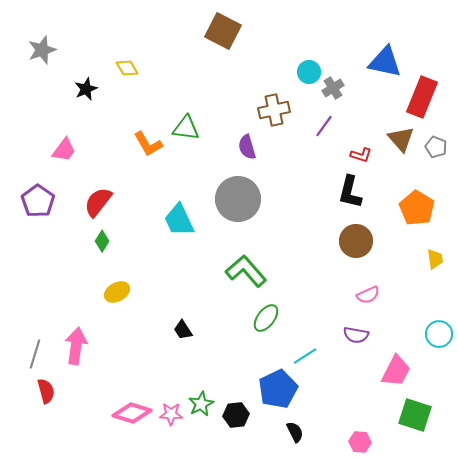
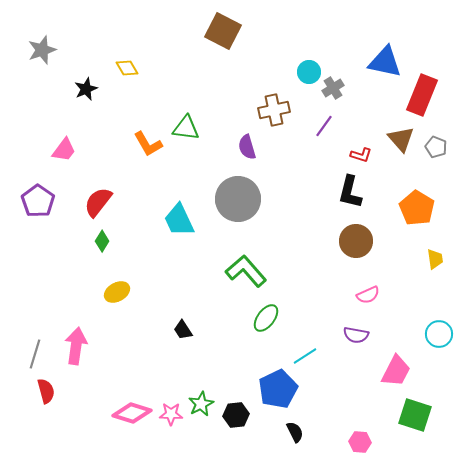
red rectangle at (422, 97): moved 2 px up
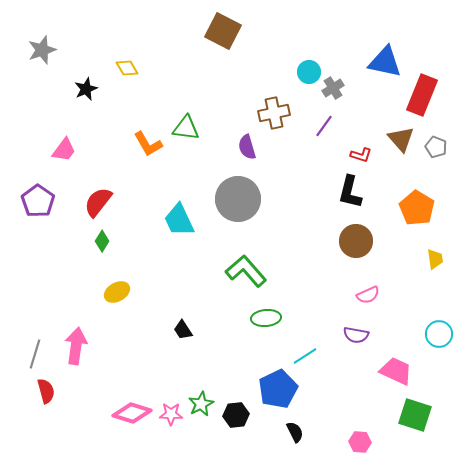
brown cross at (274, 110): moved 3 px down
green ellipse at (266, 318): rotated 48 degrees clockwise
pink trapezoid at (396, 371): rotated 92 degrees counterclockwise
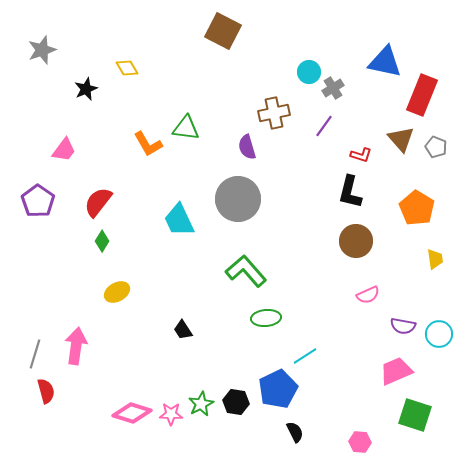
purple semicircle at (356, 335): moved 47 px right, 9 px up
pink trapezoid at (396, 371): rotated 48 degrees counterclockwise
black hexagon at (236, 415): moved 13 px up; rotated 15 degrees clockwise
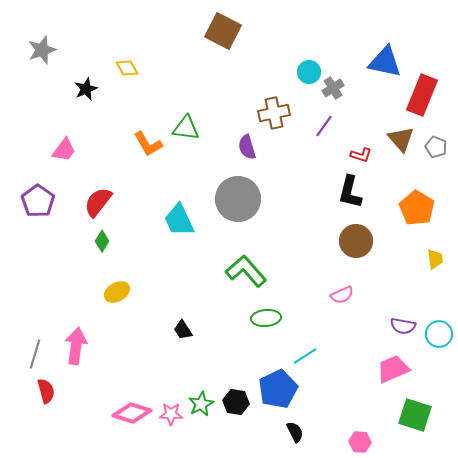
pink semicircle at (368, 295): moved 26 px left
pink trapezoid at (396, 371): moved 3 px left, 2 px up
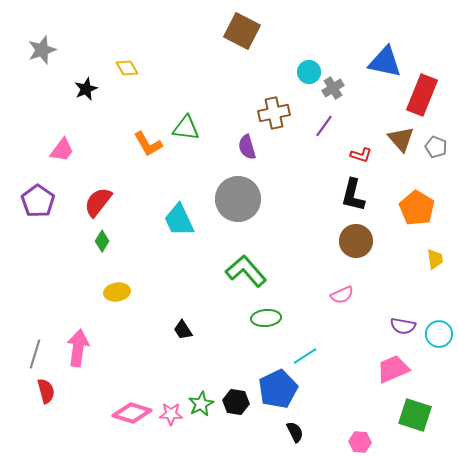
brown square at (223, 31): moved 19 px right
pink trapezoid at (64, 150): moved 2 px left
black L-shape at (350, 192): moved 3 px right, 3 px down
yellow ellipse at (117, 292): rotated 20 degrees clockwise
pink arrow at (76, 346): moved 2 px right, 2 px down
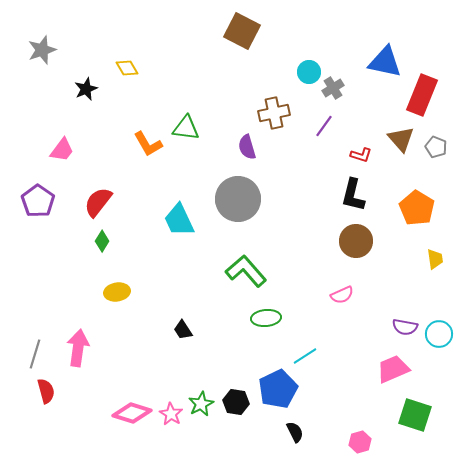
purple semicircle at (403, 326): moved 2 px right, 1 px down
pink star at (171, 414): rotated 30 degrees clockwise
pink hexagon at (360, 442): rotated 20 degrees counterclockwise
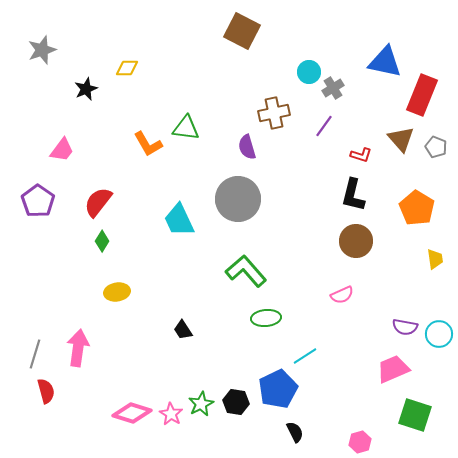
yellow diamond at (127, 68): rotated 60 degrees counterclockwise
